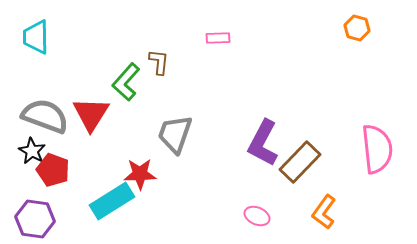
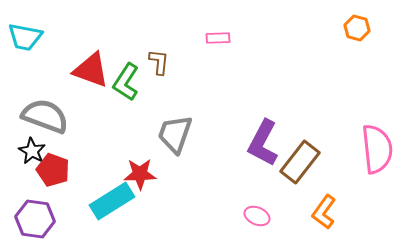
cyan trapezoid: moved 11 px left; rotated 78 degrees counterclockwise
green L-shape: rotated 9 degrees counterclockwise
red triangle: moved 44 px up; rotated 42 degrees counterclockwise
brown rectangle: rotated 6 degrees counterclockwise
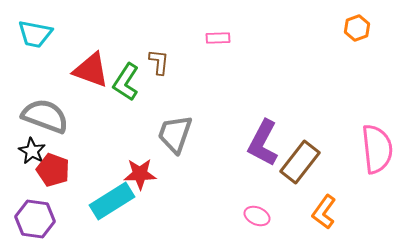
orange hexagon: rotated 25 degrees clockwise
cyan trapezoid: moved 10 px right, 3 px up
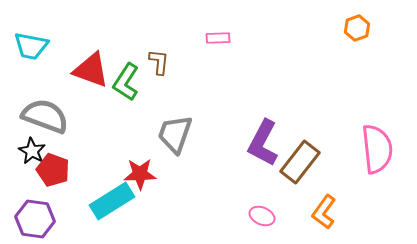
cyan trapezoid: moved 4 px left, 12 px down
pink ellipse: moved 5 px right
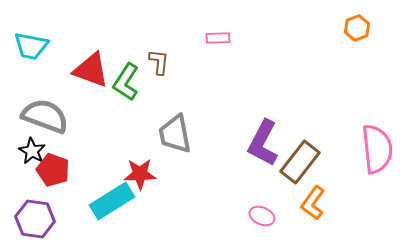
gray trapezoid: rotated 30 degrees counterclockwise
orange L-shape: moved 11 px left, 9 px up
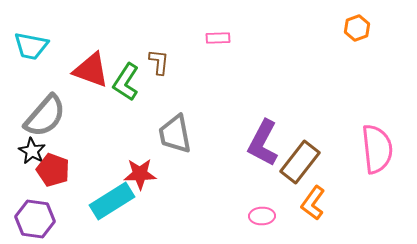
gray semicircle: rotated 111 degrees clockwise
pink ellipse: rotated 25 degrees counterclockwise
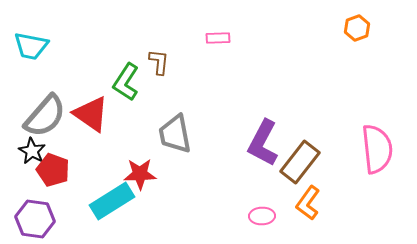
red triangle: moved 44 px down; rotated 15 degrees clockwise
orange L-shape: moved 5 px left
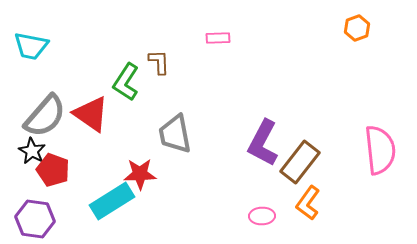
brown L-shape: rotated 8 degrees counterclockwise
pink semicircle: moved 3 px right, 1 px down
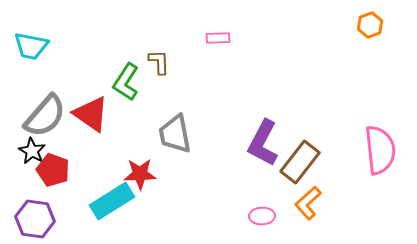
orange hexagon: moved 13 px right, 3 px up
orange L-shape: rotated 12 degrees clockwise
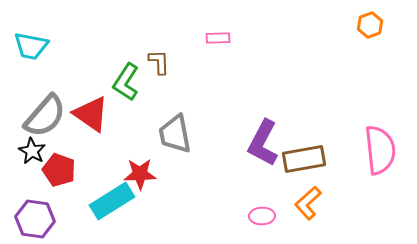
brown rectangle: moved 4 px right, 3 px up; rotated 42 degrees clockwise
red pentagon: moved 6 px right
